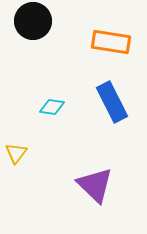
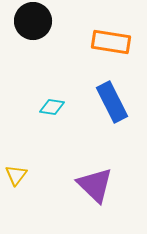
yellow triangle: moved 22 px down
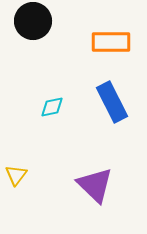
orange rectangle: rotated 9 degrees counterclockwise
cyan diamond: rotated 20 degrees counterclockwise
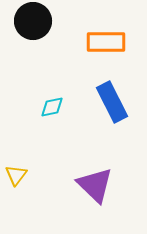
orange rectangle: moved 5 px left
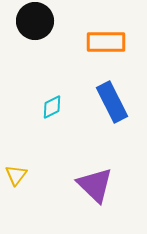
black circle: moved 2 px right
cyan diamond: rotated 15 degrees counterclockwise
